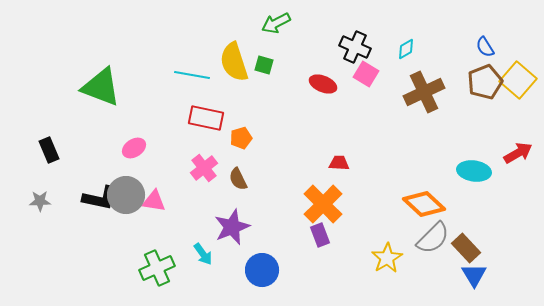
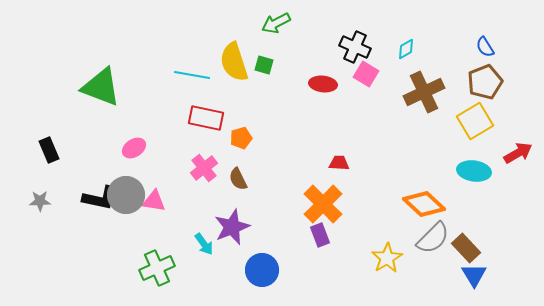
yellow square: moved 43 px left, 41 px down; rotated 18 degrees clockwise
red ellipse: rotated 16 degrees counterclockwise
cyan arrow: moved 1 px right, 10 px up
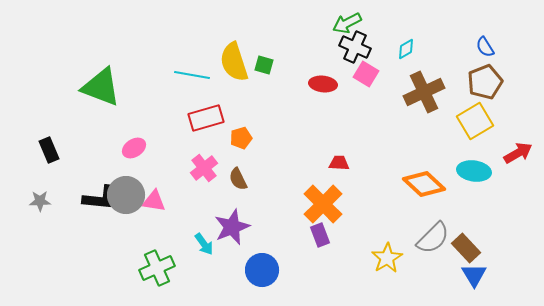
green arrow: moved 71 px right
red rectangle: rotated 28 degrees counterclockwise
black L-shape: rotated 6 degrees counterclockwise
orange diamond: moved 20 px up
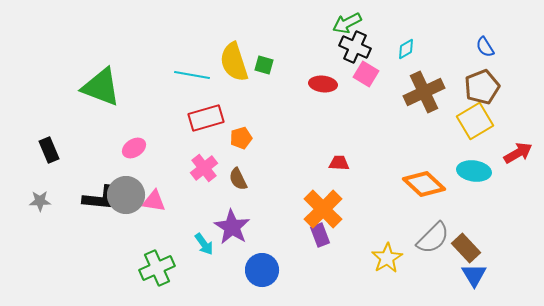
brown pentagon: moved 3 px left, 5 px down
orange cross: moved 5 px down
purple star: rotated 18 degrees counterclockwise
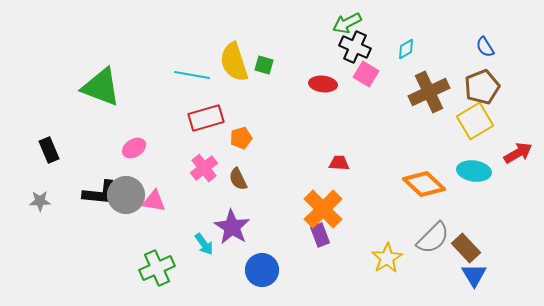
brown cross: moved 5 px right
black L-shape: moved 5 px up
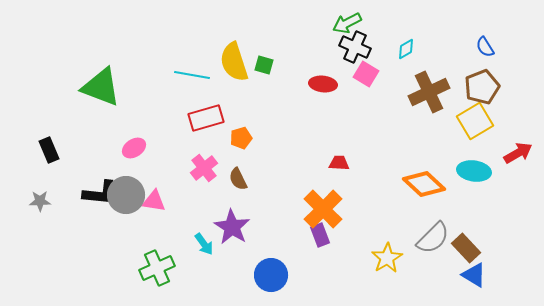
blue circle: moved 9 px right, 5 px down
blue triangle: rotated 28 degrees counterclockwise
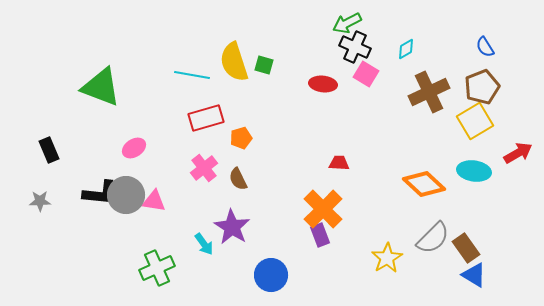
brown rectangle: rotated 8 degrees clockwise
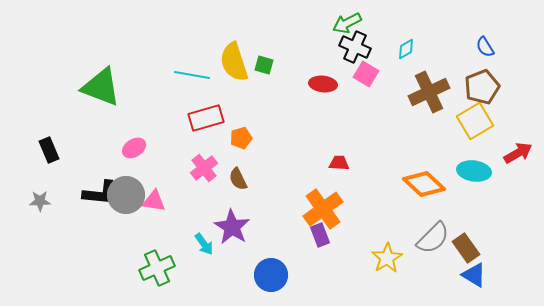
orange cross: rotated 9 degrees clockwise
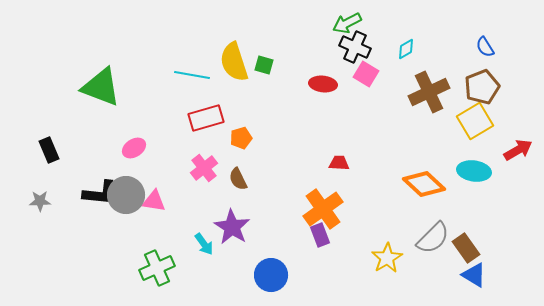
red arrow: moved 3 px up
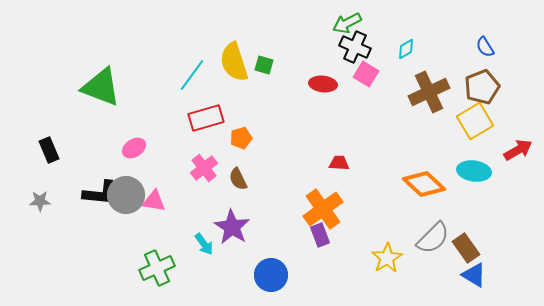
cyan line: rotated 64 degrees counterclockwise
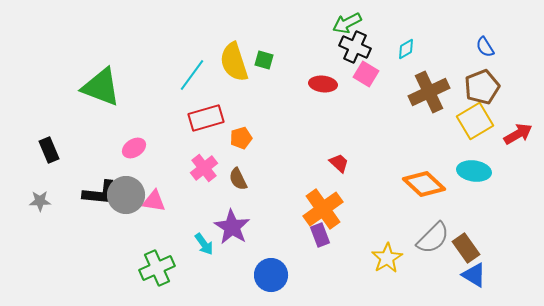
green square: moved 5 px up
red arrow: moved 16 px up
red trapezoid: rotated 40 degrees clockwise
